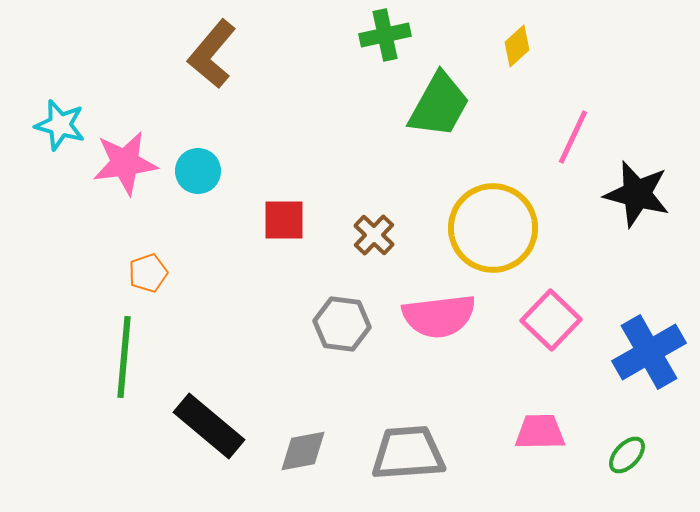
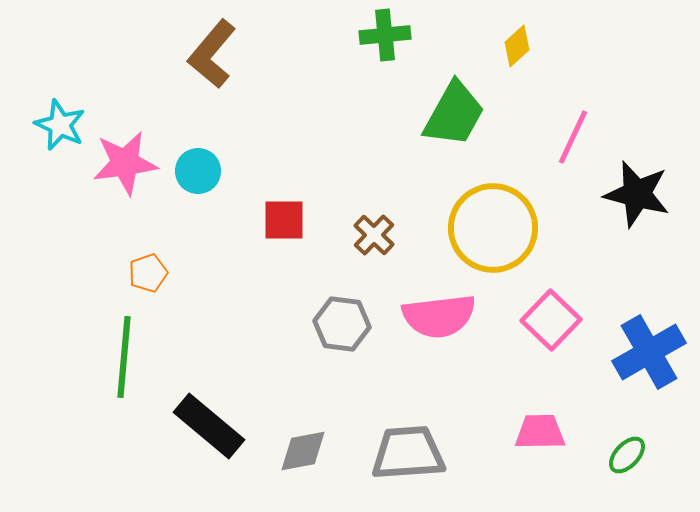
green cross: rotated 6 degrees clockwise
green trapezoid: moved 15 px right, 9 px down
cyan star: rotated 9 degrees clockwise
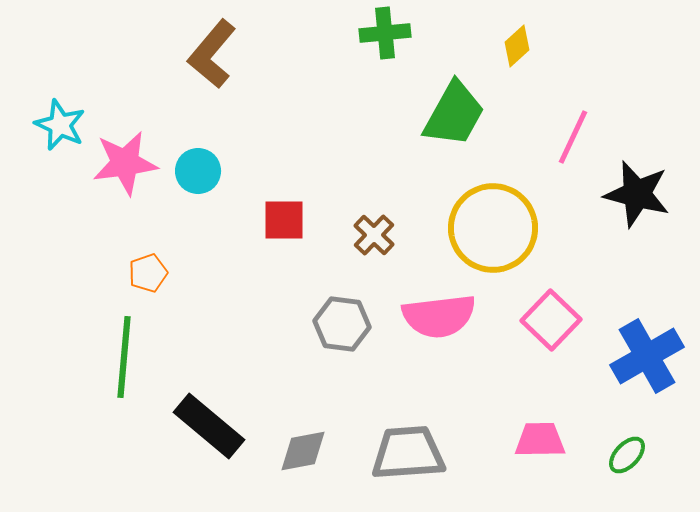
green cross: moved 2 px up
blue cross: moved 2 px left, 4 px down
pink trapezoid: moved 8 px down
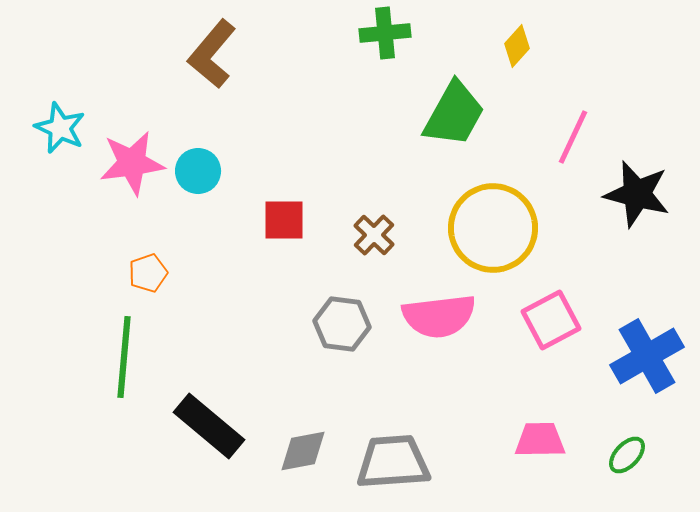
yellow diamond: rotated 6 degrees counterclockwise
cyan star: moved 3 px down
pink star: moved 7 px right
pink square: rotated 18 degrees clockwise
gray trapezoid: moved 15 px left, 9 px down
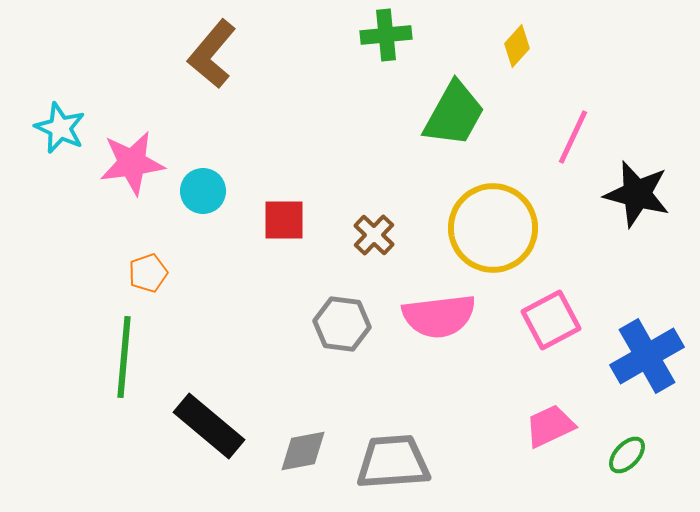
green cross: moved 1 px right, 2 px down
cyan circle: moved 5 px right, 20 px down
pink trapezoid: moved 10 px right, 14 px up; rotated 24 degrees counterclockwise
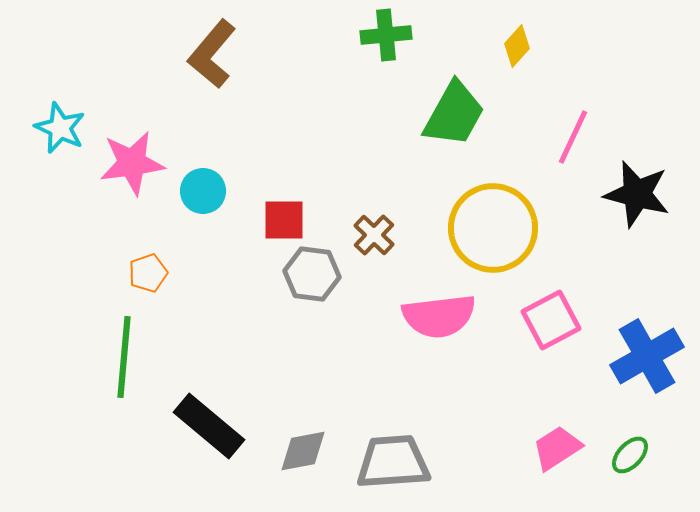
gray hexagon: moved 30 px left, 50 px up
pink trapezoid: moved 7 px right, 22 px down; rotated 8 degrees counterclockwise
green ellipse: moved 3 px right
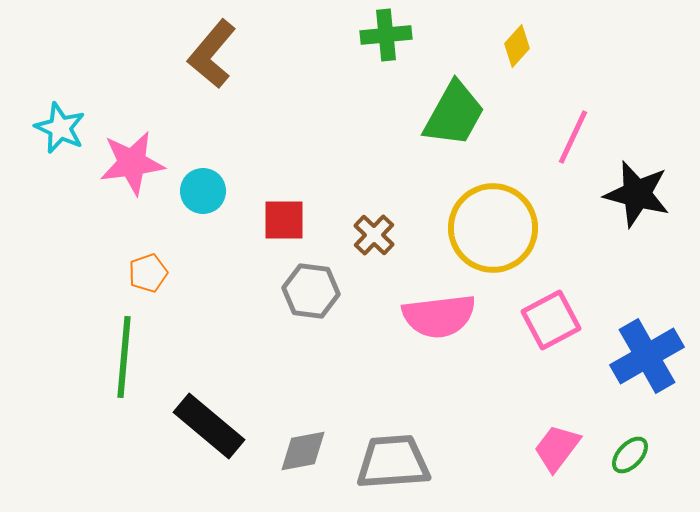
gray hexagon: moved 1 px left, 17 px down
pink trapezoid: rotated 20 degrees counterclockwise
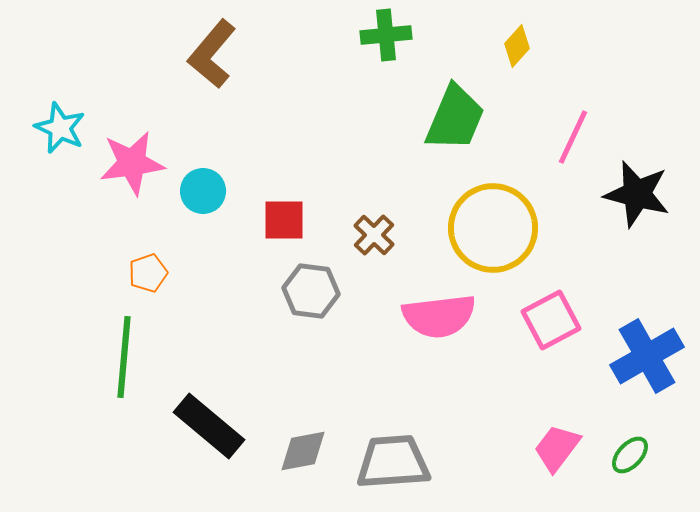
green trapezoid: moved 1 px right, 4 px down; rotated 6 degrees counterclockwise
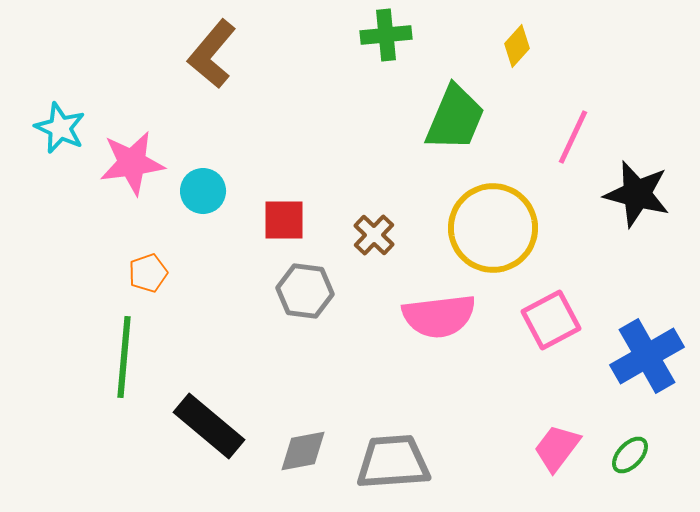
gray hexagon: moved 6 px left
